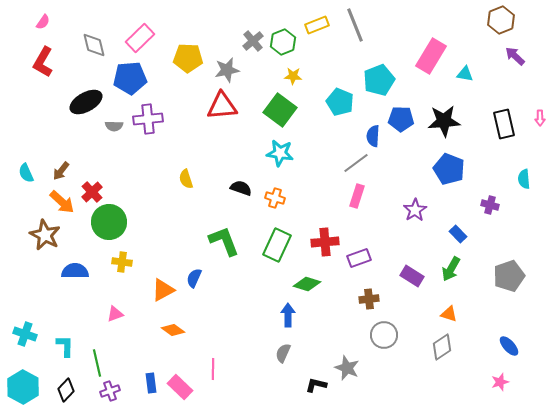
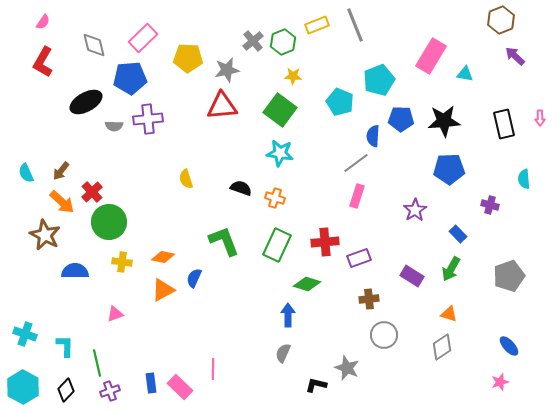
pink rectangle at (140, 38): moved 3 px right
blue pentagon at (449, 169): rotated 24 degrees counterclockwise
orange diamond at (173, 330): moved 10 px left, 73 px up; rotated 25 degrees counterclockwise
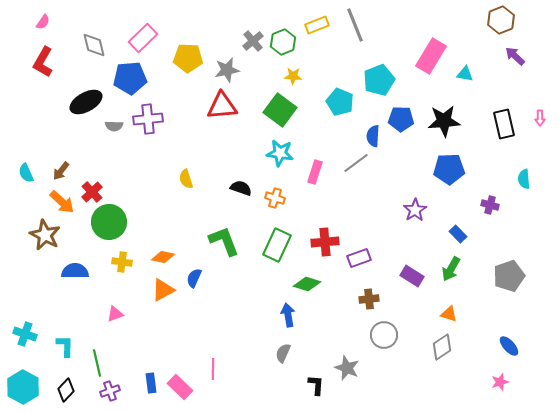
pink rectangle at (357, 196): moved 42 px left, 24 px up
blue arrow at (288, 315): rotated 10 degrees counterclockwise
black L-shape at (316, 385): rotated 80 degrees clockwise
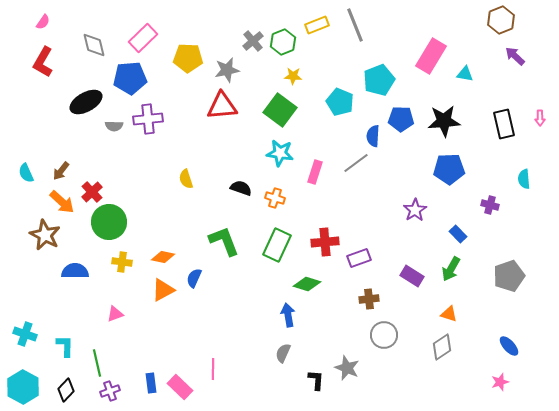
black L-shape at (316, 385): moved 5 px up
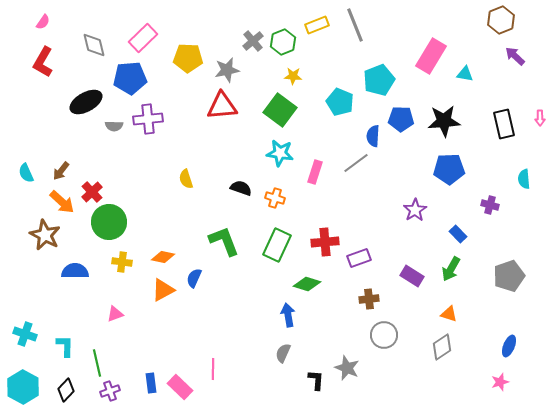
blue ellipse at (509, 346): rotated 65 degrees clockwise
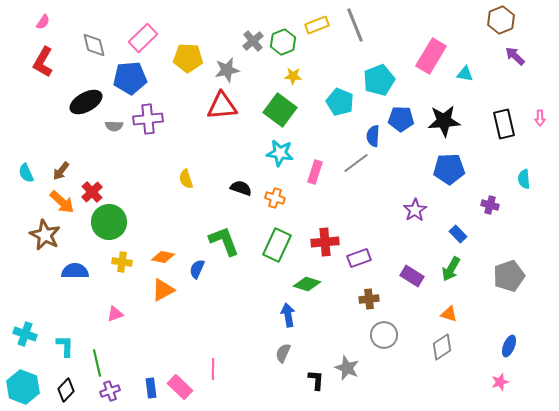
blue semicircle at (194, 278): moved 3 px right, 9 px up
blue rectangle at (151, 383): moved 5 px down
cyan hexagon at (23, 387): rotated 8 degrees counterclockwise
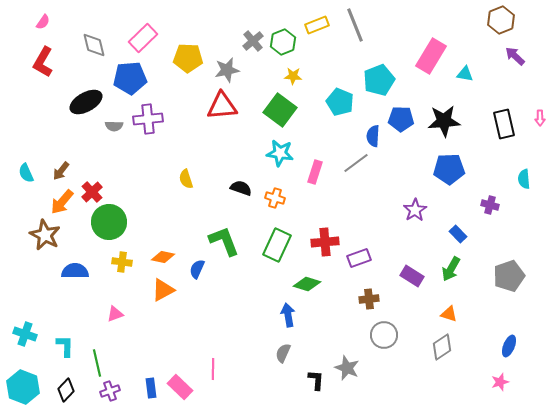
orange arrow at (62, 202): rotated 88 degrees clockwise
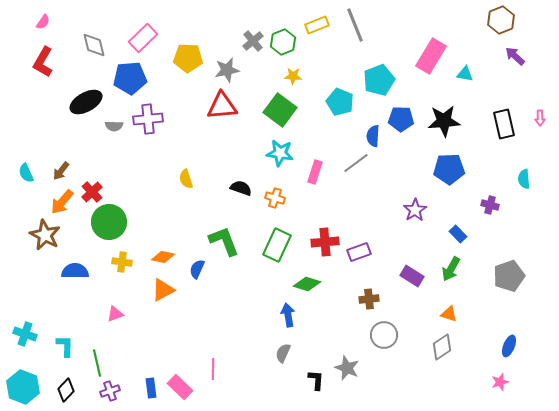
purple rectangle at (359, 258): moved 6 px up
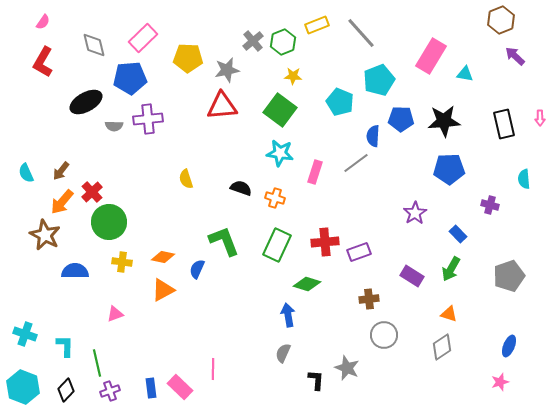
gray line at (355, 25): moved 6 px right, 8 px down; rotated 20 degrees counterclockwise
purple star at (415, 210): moved 3 px down
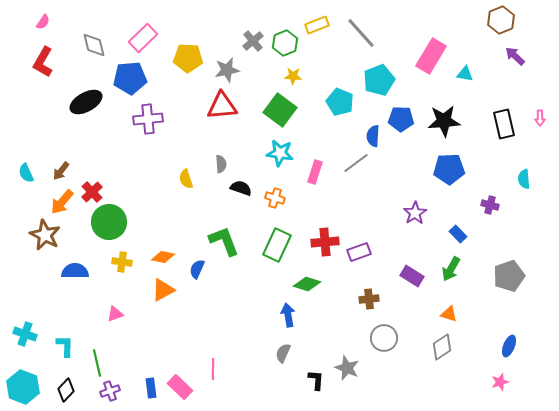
green hexagon at (283, 42): moved 2 px right, 1 px down
gray semicircle at (114, 126): moved 107 px right, 38 px down; rotated 96 degrees counterclockwise
gray circle at (384, 335): moved 3 px down
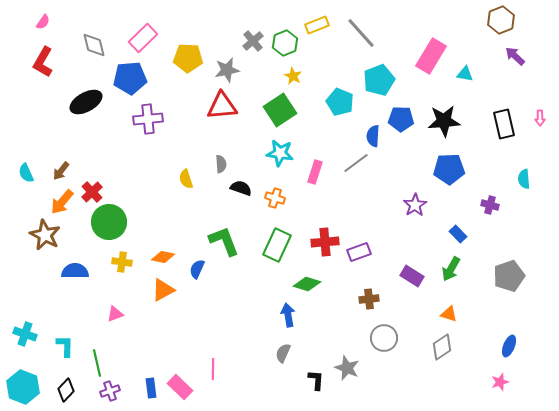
yellow star at (293, 76): rotated 24 degrees clockwise
green square at (280, 110): rotated 20 degrees clockwise
purple star at (415, 213): moved 8 px up
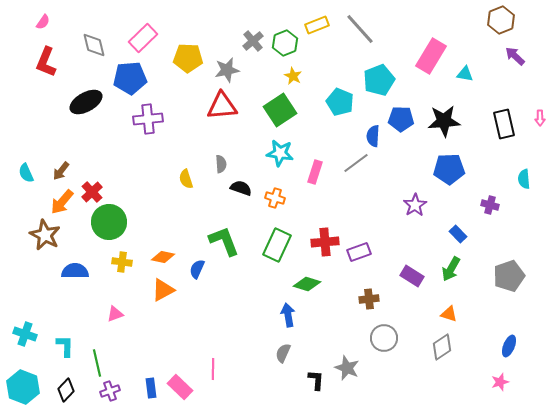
gray line at (361, 33): moved 1 px left, 4 px up
red L-shape at (43, 62): moved 3 px right; rotated 8 degrees counterclockwise
